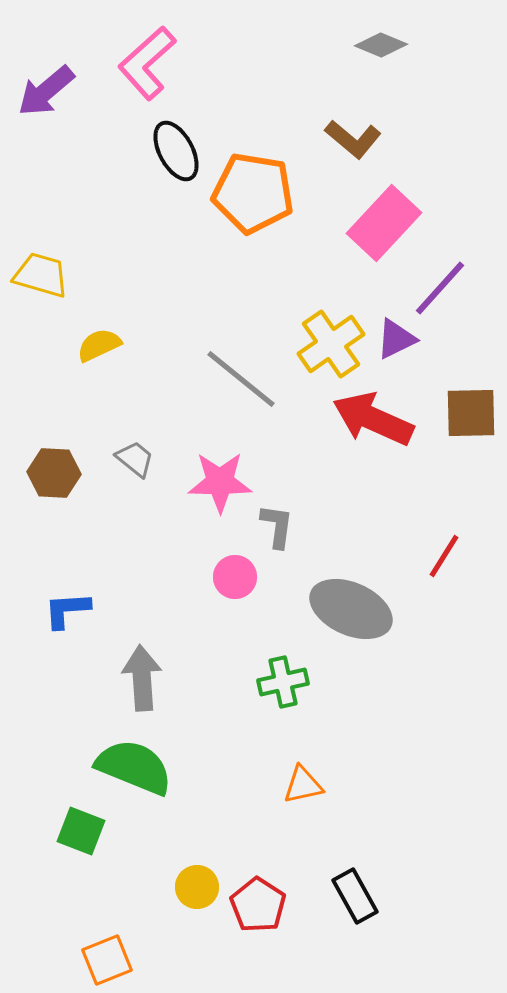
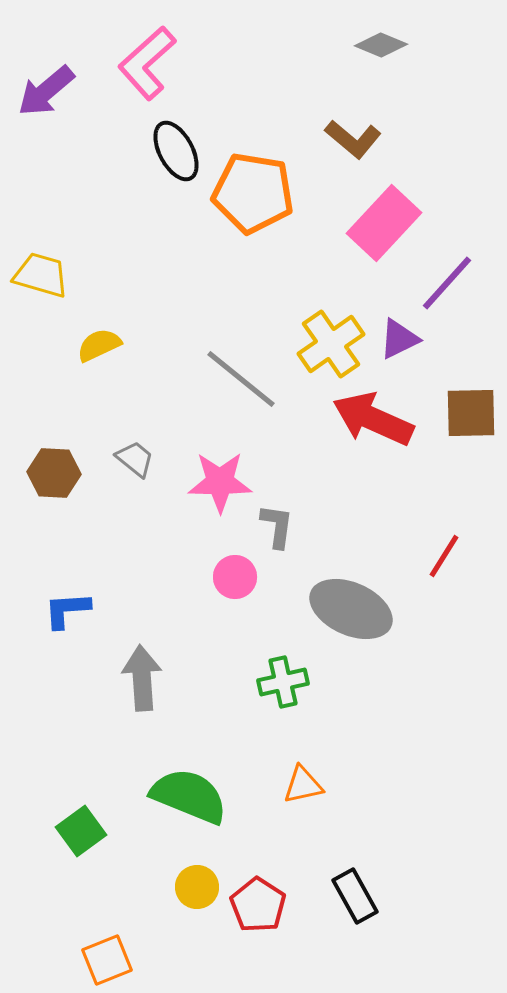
purple line: moved 7 px right, 5 px up
purple triangle: moved 3 px right
green semicircle: moved 55 px right, 29 px down
green square: rotated 33 degrees clockwise
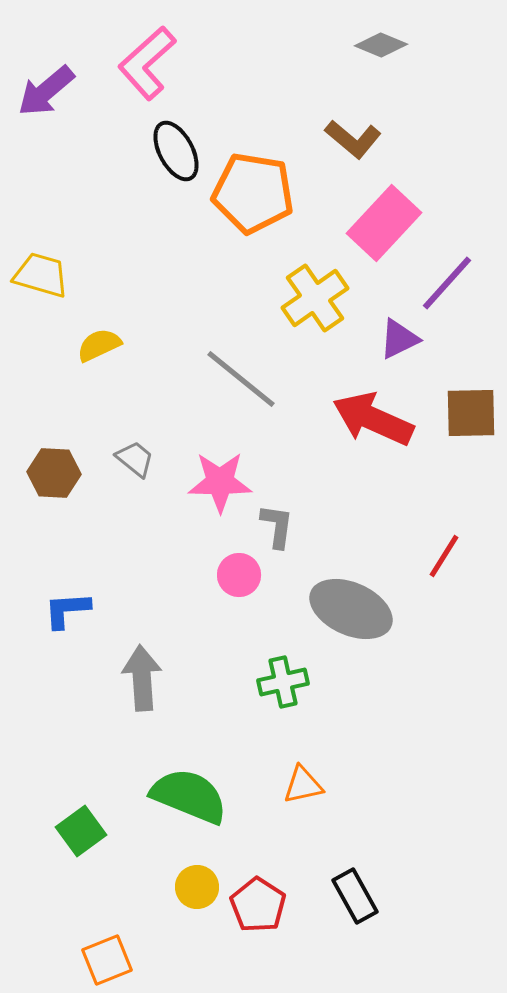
yellow cross: moved 16 px left, 46 px up
pink circle: moved 4 px right, 2 px up
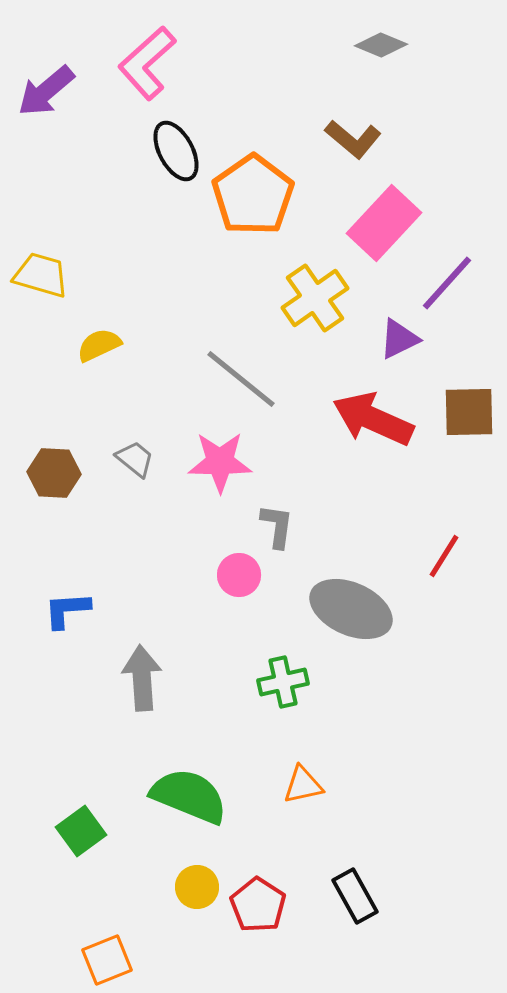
orange pentagon: moved 2 px down; rotated 28 degrees clockwise
brown square: moved 2 px left, 1 px up
pink star: moved 20 px up
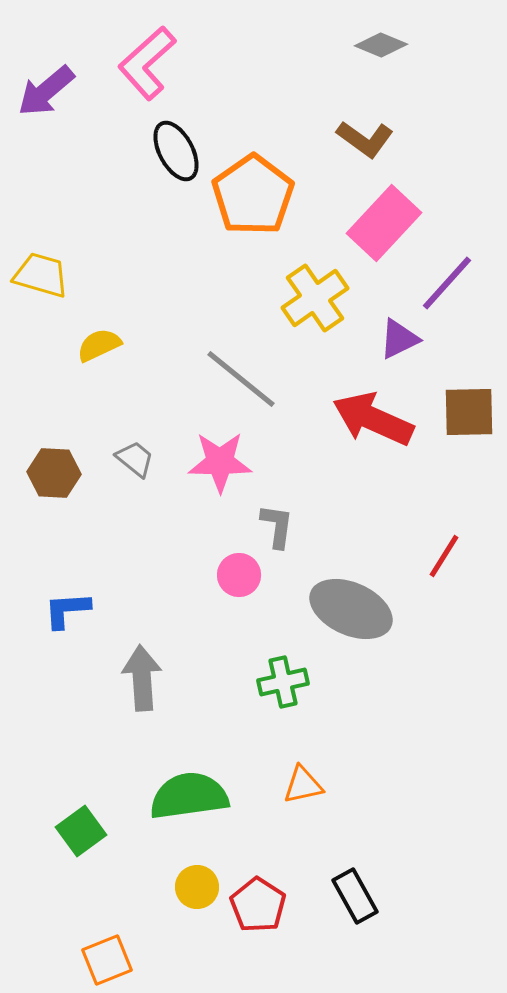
brown L-shape: moved 12 px right; rotated 4 degrees counterclockwise
green semicircle: rotated 30 degrees counterclockwise
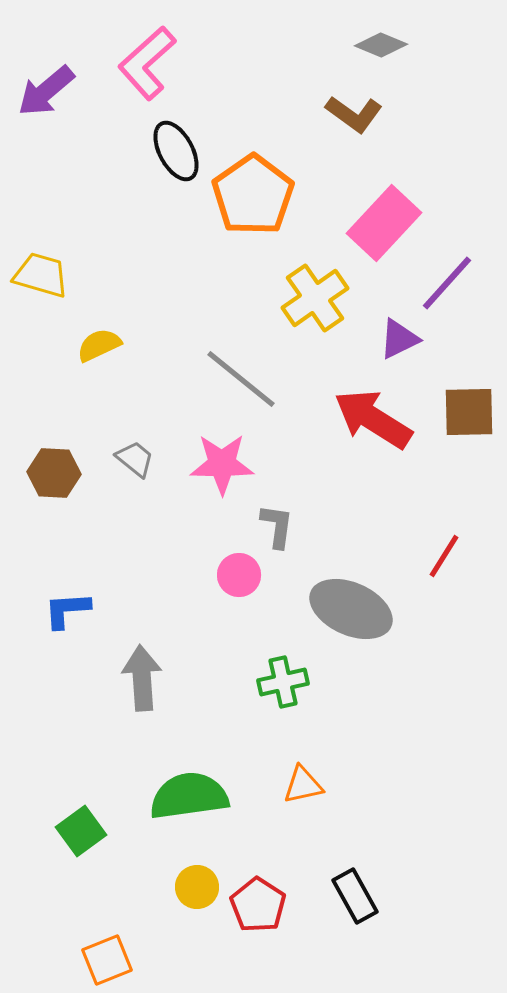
brown L-shape: moved 11 px left, 25 px up
red arrow: rotated 8 degrees clockwise
pink star: moved 2 px right, 2 px down
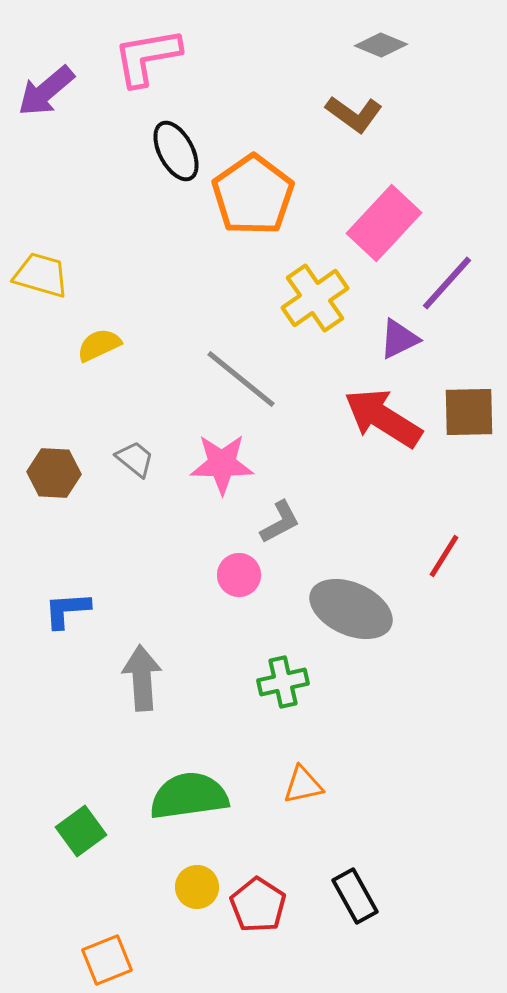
pink L-shape: moved 6 px up; rotated 32 degrees clockwise
red arrow: moved 10 px right, 1 px up
gray L-shape: moved 3 px right, 4 px up; rotated 54 degrees clockwise
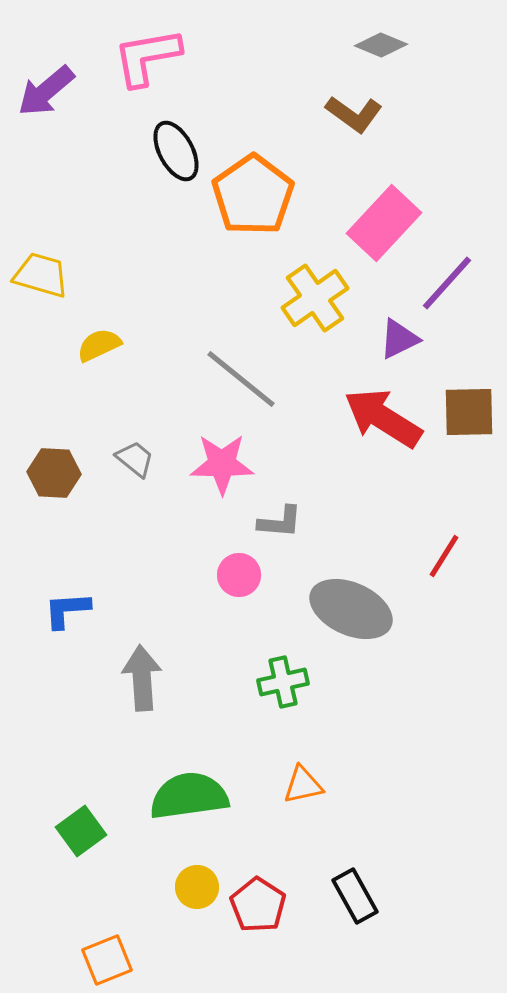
gray L-shape: rotated 33 degrees clockwise
